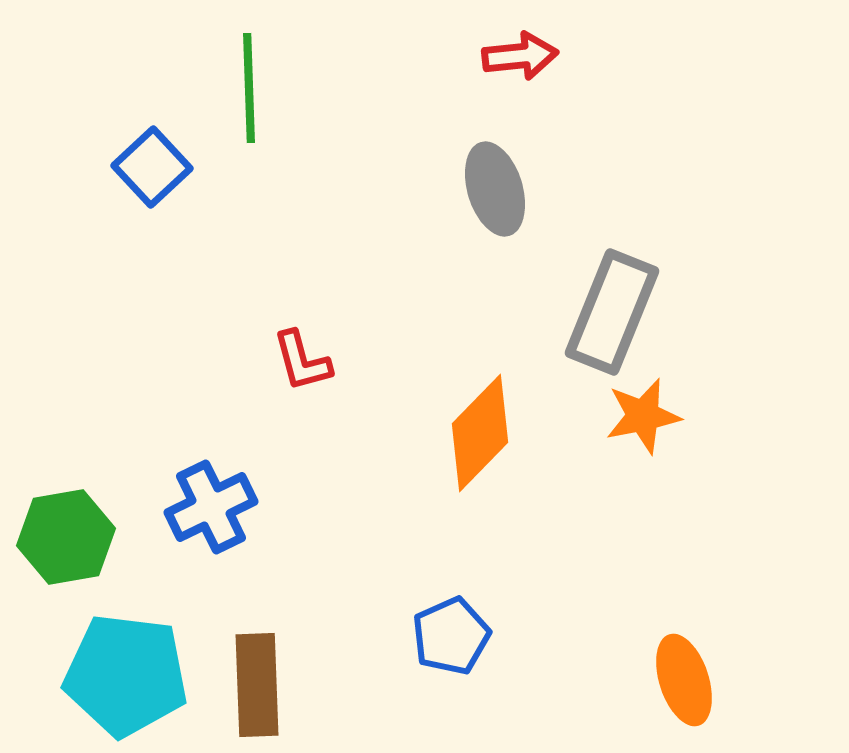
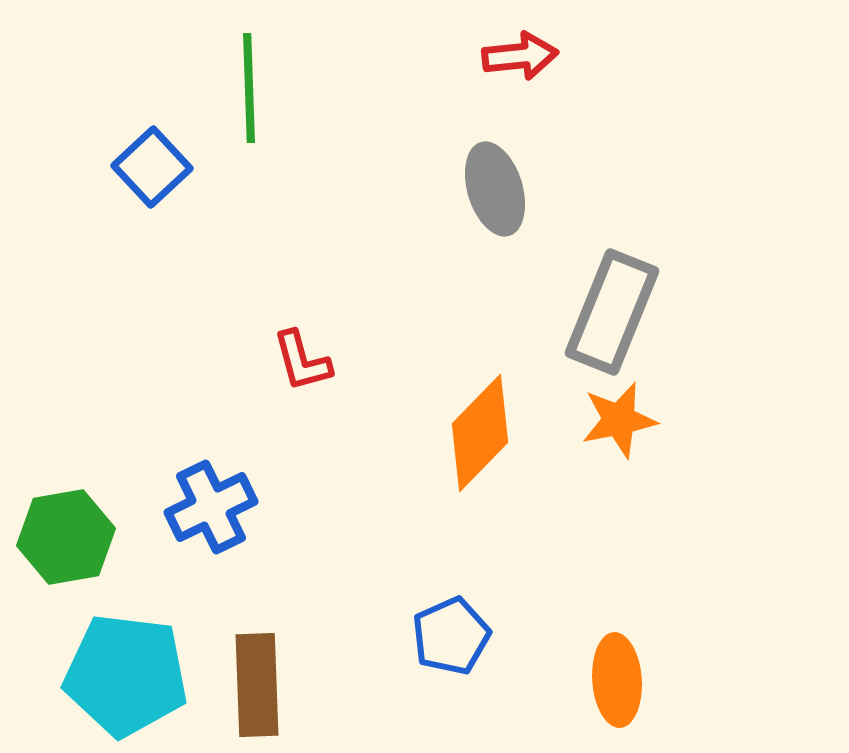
orange star: moved 24 px left, 4 px down
orange ellipse: moved 67 px left; rotated 14 degrees clockwise
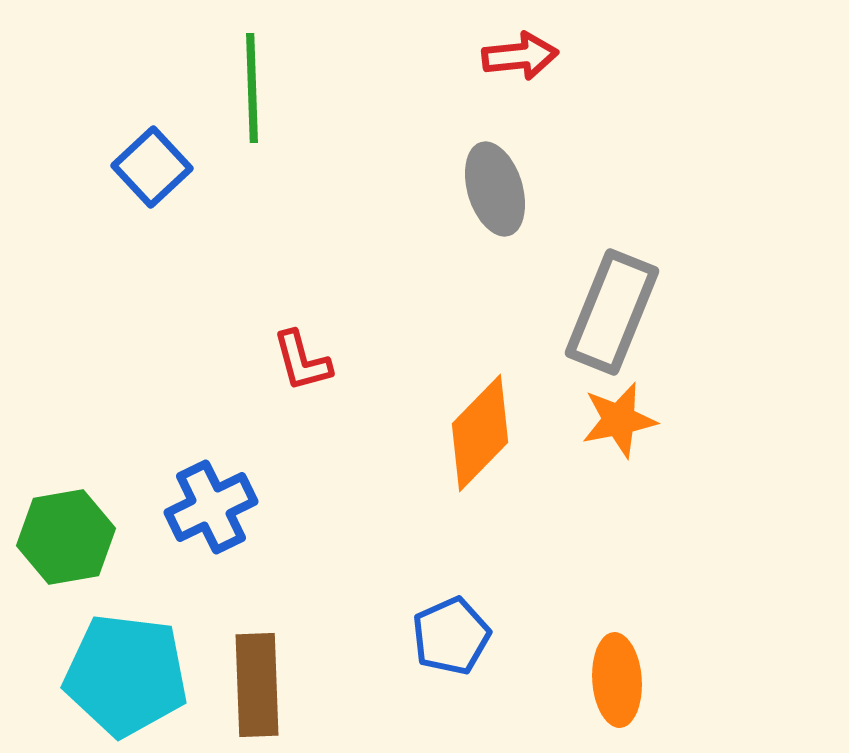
green line: moved 3 px right
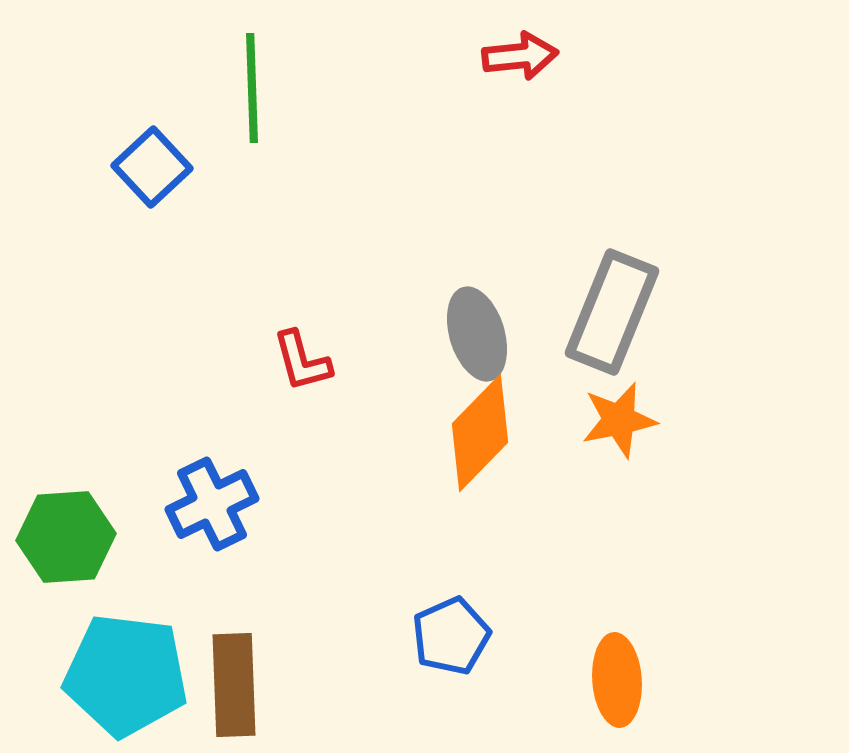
gray ellipse: moved 18 px left, 145 px down
blue cross: moved 1 px right, 3 px up
green hexagon: rotated 6 degrees clockwise
brown rectangle: moved 23 px left
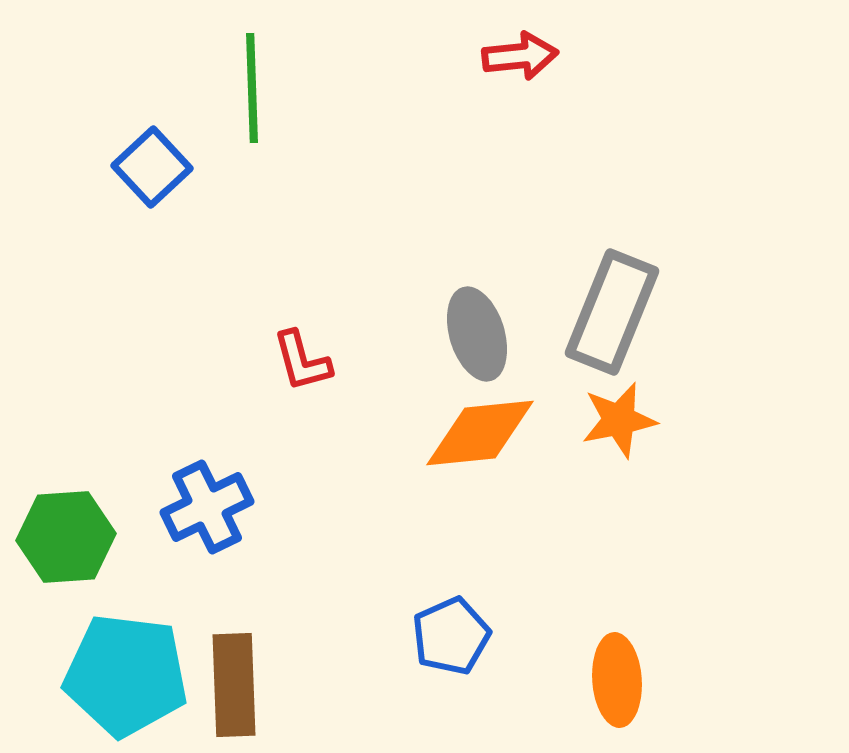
orange diamond: rotated 40 degrees clockwise
blue cross: moved 5 px left, 3 px down
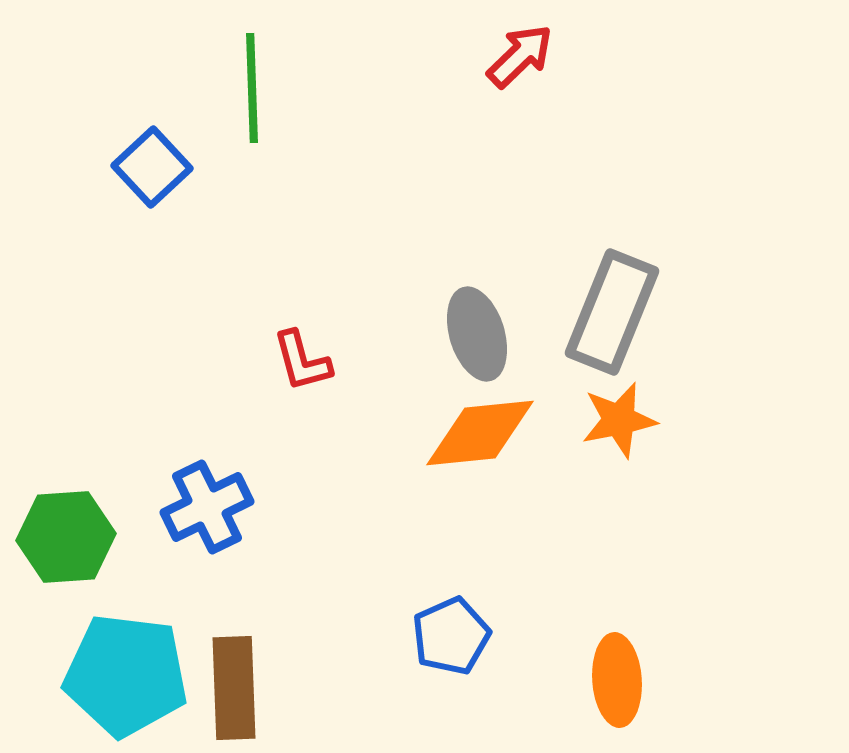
red arrow: rotated 38 degrees counterclockwise
brown rectangle: moved 3 px down
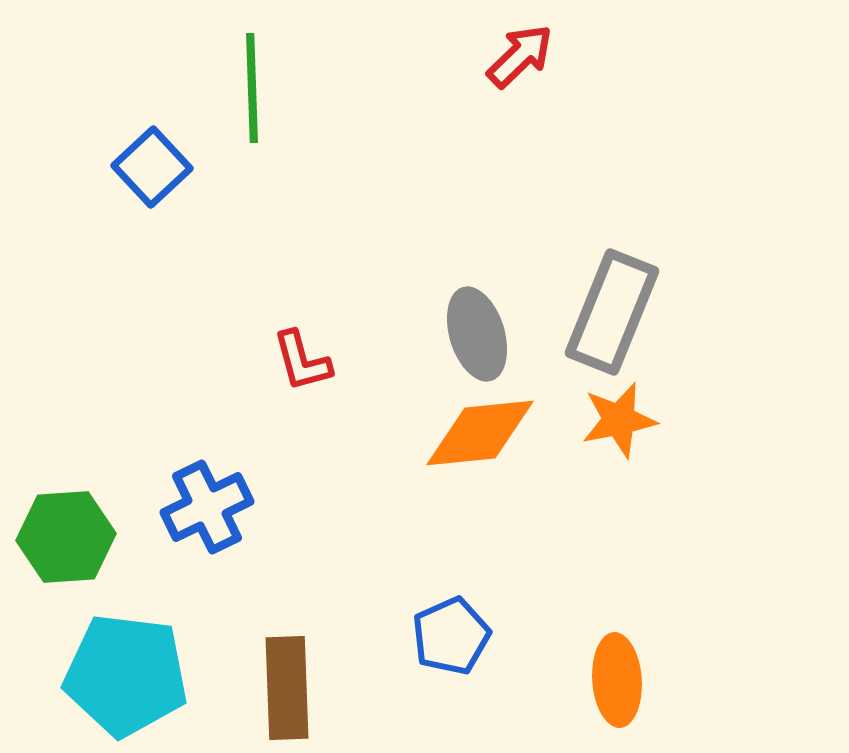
brown rectangle: moved 53 px right
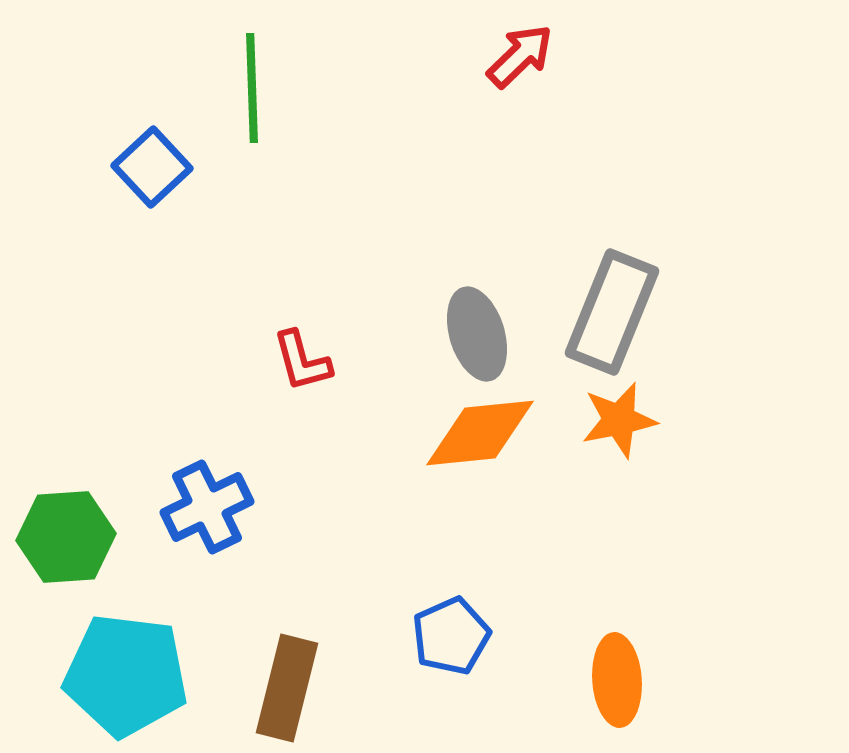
brown rectangle: rotated 16 degrees clockwise
